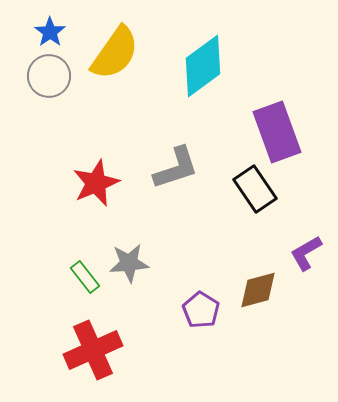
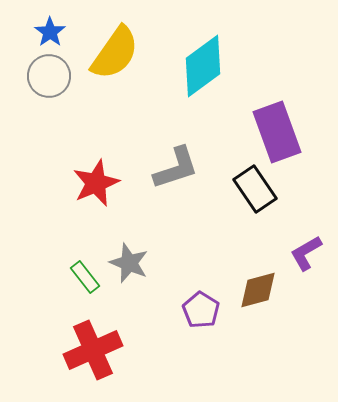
gray star: rotated 27 degrees clockwise
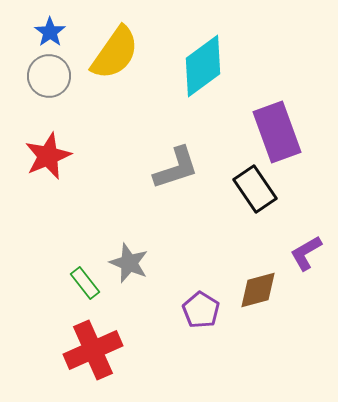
red star: moved 48 px left, 27 px up
green rectangle: moved 6 px down
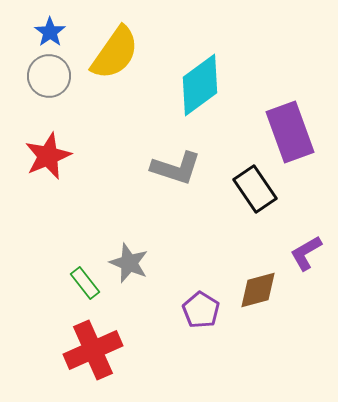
cyan diamond: moved 3 px left, 19 px down
purple rectangle: moved 13 px right
gray L-shape: rotated 36 degrees clockwise
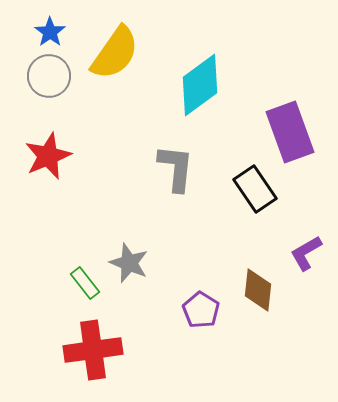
gray L-shape: rotated 102 degrees counterclockwise
brown diamond: rotated 69 degrees counterclockwise
red cross: rotated 16 degrees clockwise
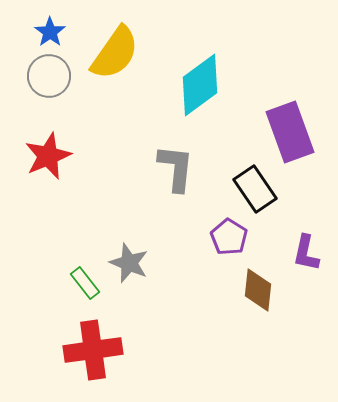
purple L-shape: rotated 48 degrees counterclockwise
purple pentagon: moved 28 px right, 73 px up
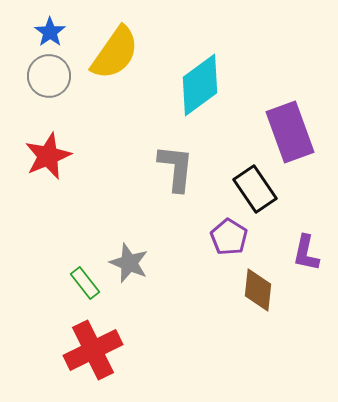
red cross: rotated 18 degrees counterclockwise
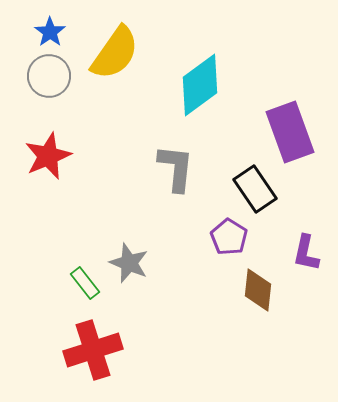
red cross: rotated 8 degrees clockwise
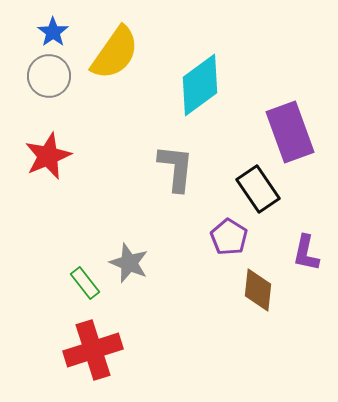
blue star: moved 3 px right
black rectangle: moved 3 px right
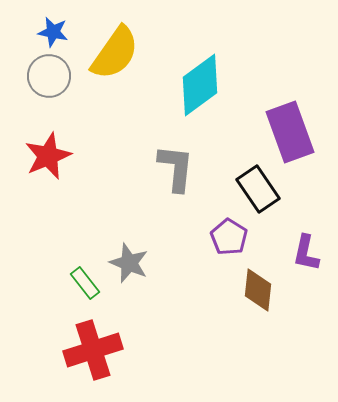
blue star: rotated 24 degrees counterclockwise
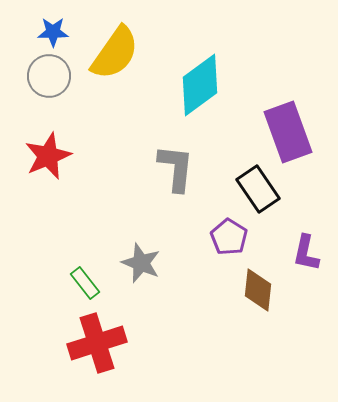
blue star: rotated 12 degrees counterclockwise
purple rectangle: moved 2 px left
gray star: moved 12 px right
red cross: moved 4 px right, 7 px up
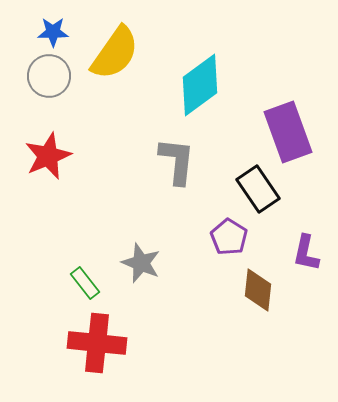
gray L-shape: moved 1 px right, 7 px up
red cross: rotated 24 degrees clockwise
